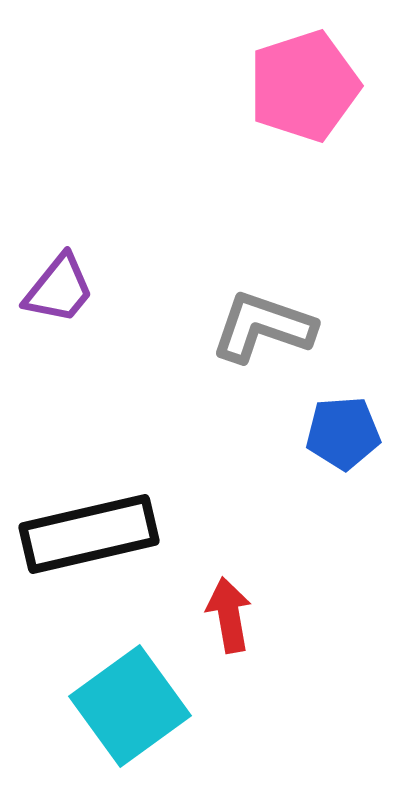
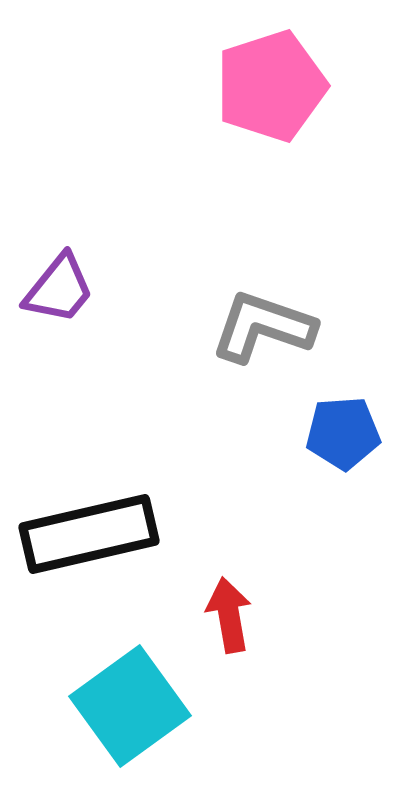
pink pentagon: moved 33 px left
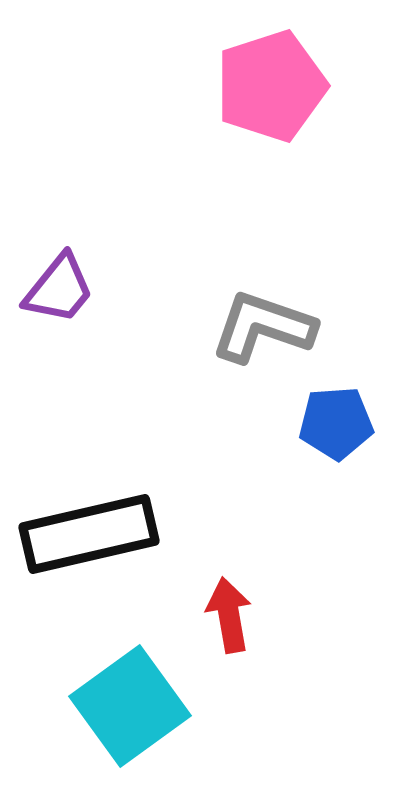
blue pentagon: moved 7 px left, 10 px up
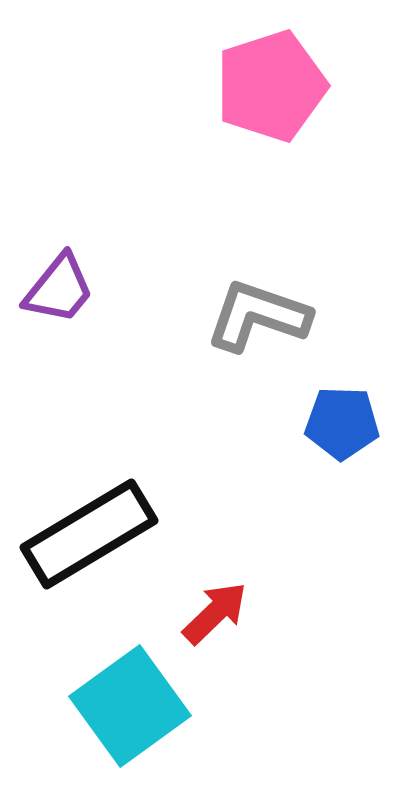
gray L-shape: moved 5 px left, 11 px up
blue pentagon: moved 6 px right; rotated 6 degrees clockwise
black rectangle: rotated 18 degrees counterclockwise
red arrow: moved 14 px left, 2 px up; rotated 56 degrees clockwise
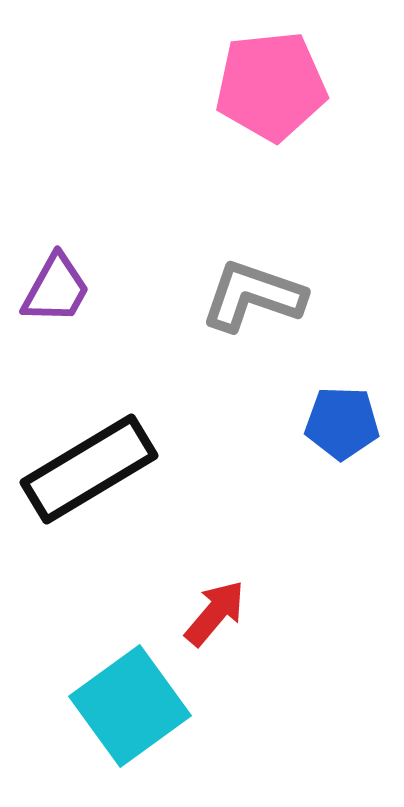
pink pentagon: rotated 12 degrees clockwise
purple trapezoid: moved 3 px left; rotated 10 degrees counterclockwise
gray L-shape: moved 5 px left, 20 px up
black rectangle: moved 65 px up
red arrow: rotated 6 degrees counterclockwise
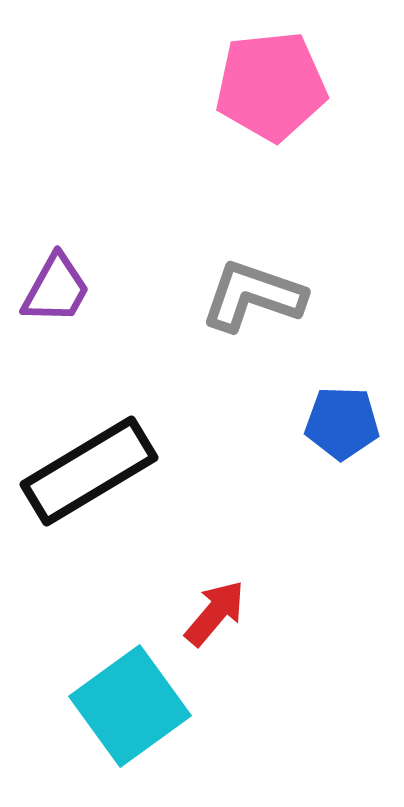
black rectangle: moved 2 px down
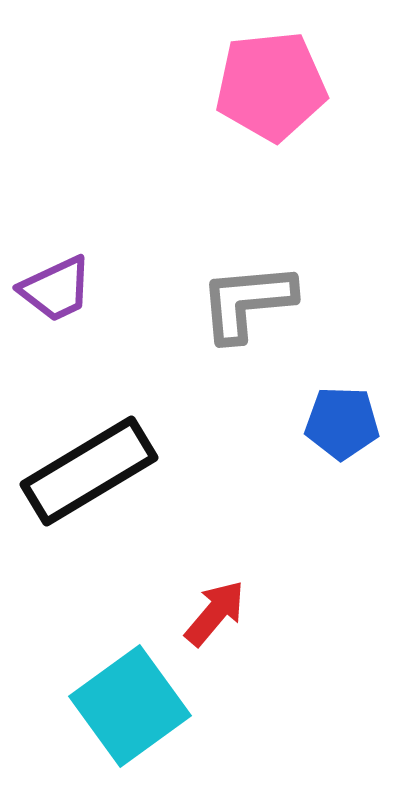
purple trapezoid: rotated 36 degrees clockwise
gray L-shape: moved 6 px left, 6 px down; rotated 24 degrees counterclockwise
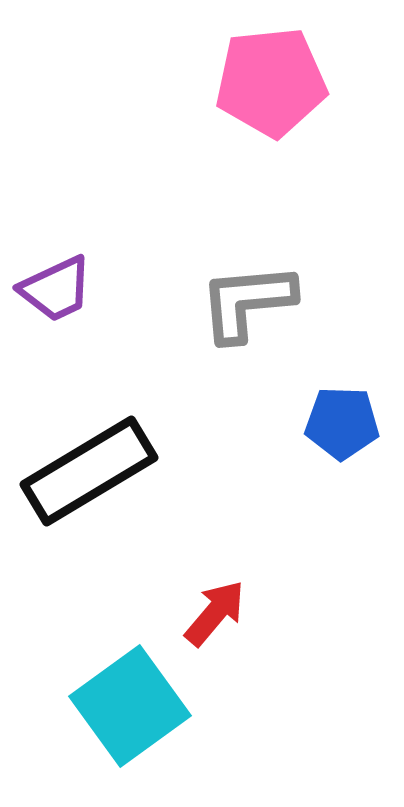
pink pentagon: moved 4 px up
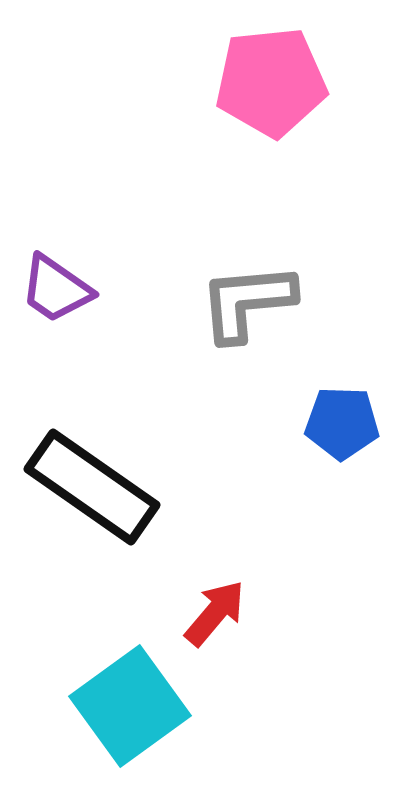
purple trapezoid: rotated 60 degrees clockwise
black rectangle: moved 3 px right, 16 px down; rotated 66 degrees clockwise
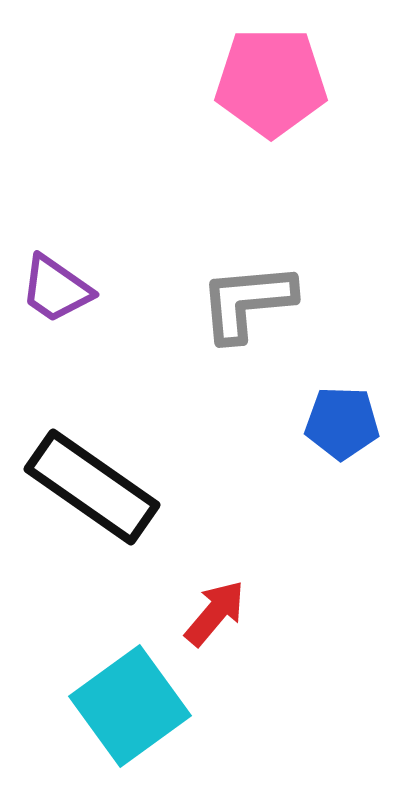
pink pentagon: rotated 6 degrees clockwise
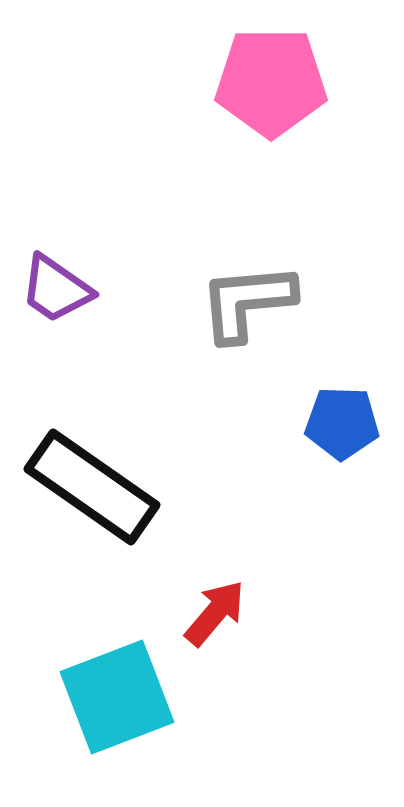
cyan square: moved 13 px left, 9 px up; rotated 15 degrees clockwise
